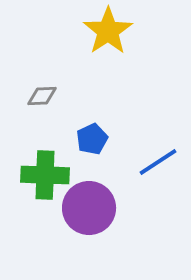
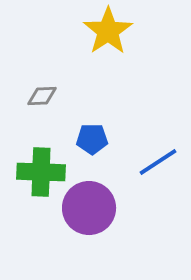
blue pentagon: rotated 24 degrees clockwise
green cross: moved 4 px left, 3 px up
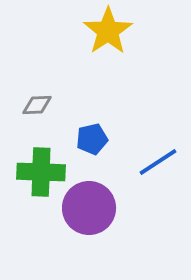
gray diamond: moved 5 px left, 9 px down
blue pentagon: rotated 12 degrees counterclockwise
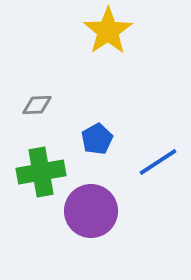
blue pentagon: moved 5 px right; rotated 16 degrees counterclockwise
green cross: rotated 12 degrees counterclockwise
purple circle: moved 2 px right, 3 px down
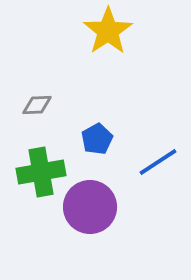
purple circle: moved 1 px left, 4 px up
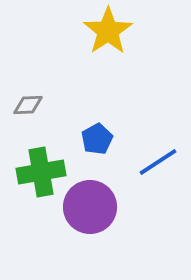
gray diamond: moved 9 px left
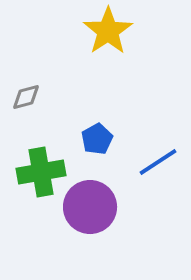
gray diamond: moved 2 px left, 8 px up; rotated 12 degrees counterclockwise
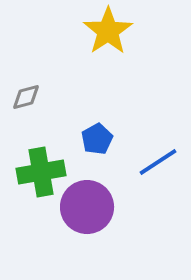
purple circle: moved 3 px left
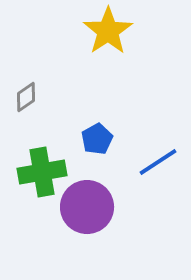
gray diamond: rotated 20 degrees counterclockwise
green cross: moved 1 px right
